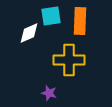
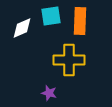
white diamond: moved 7 px left, 5 px up
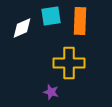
yellow cross: moved 3 px down
purple star: moved 2 px right, 1 px up
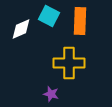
cyan square: moved 2 px left; rotated 35 degrees clockwise
white diamond: moved 1 px left, 1 px down
purple star: moved 2 px down
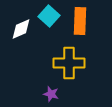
cyan square: rotated 15 degrees clockwise
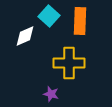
white diamond: moved 4 px right, 7 px down
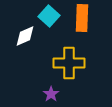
orange rectangle: moved 2 px right, 3 px up
purple star: rotated 21 degrees clockwise
